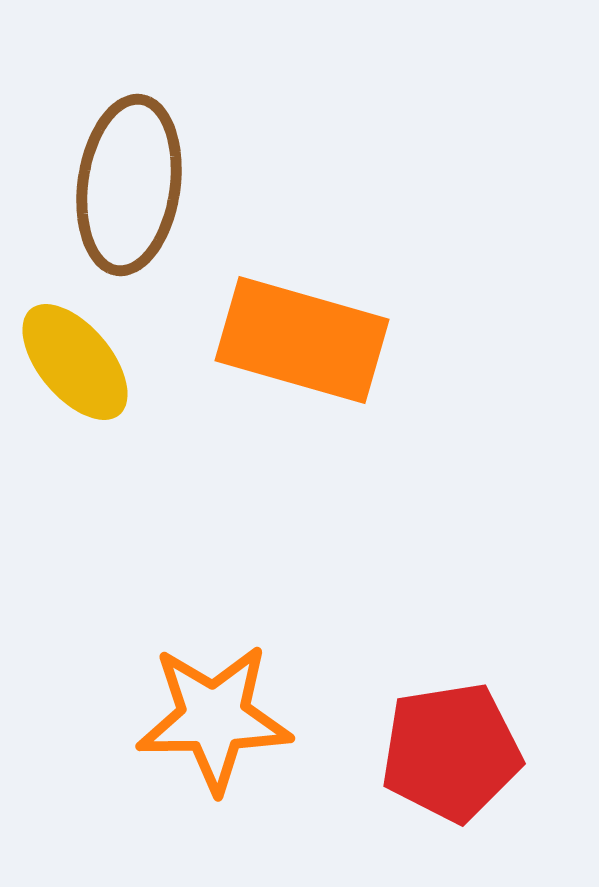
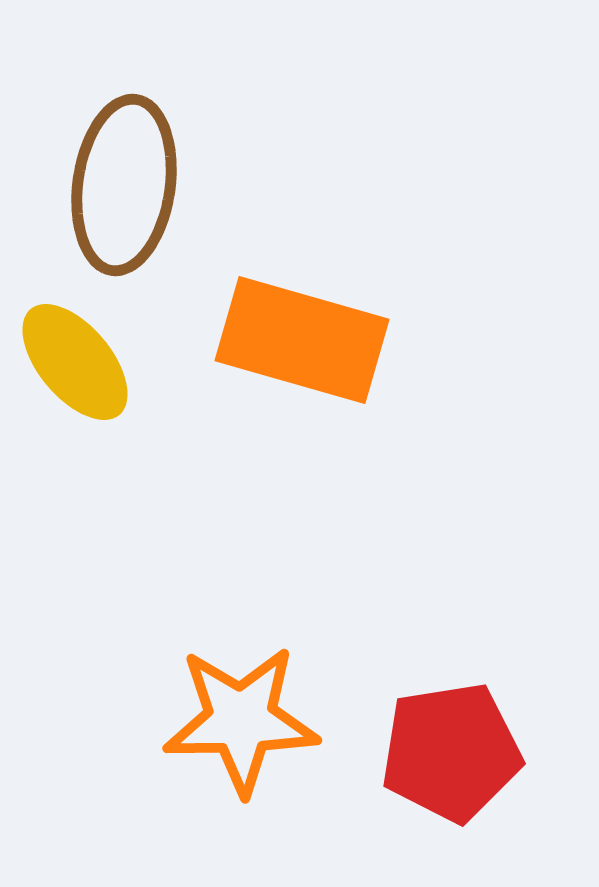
brown ellipse: moved 5 px left
orange star: moved 27 px right, 2 px down
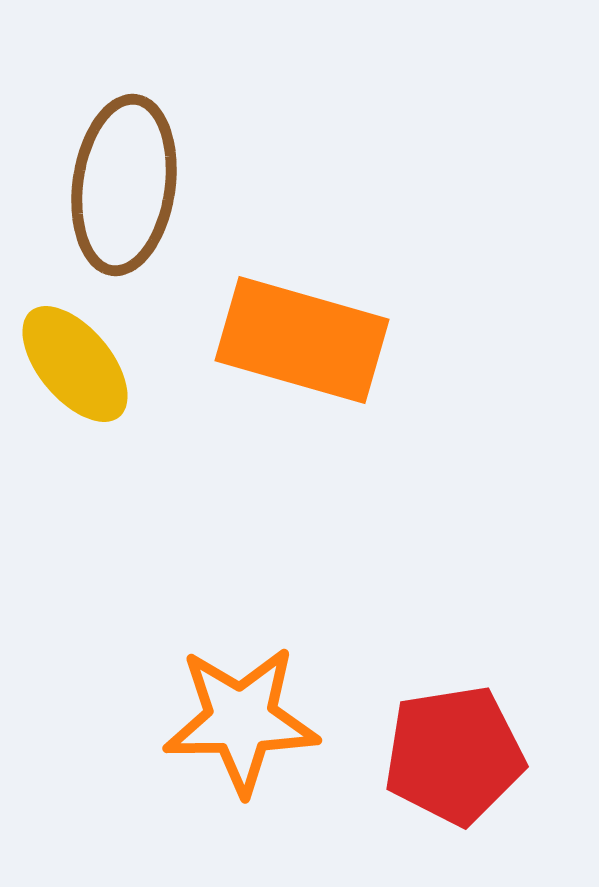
yellow ellipse: moved 2 px down
red pentagon: moved 3 px right, 3 px down
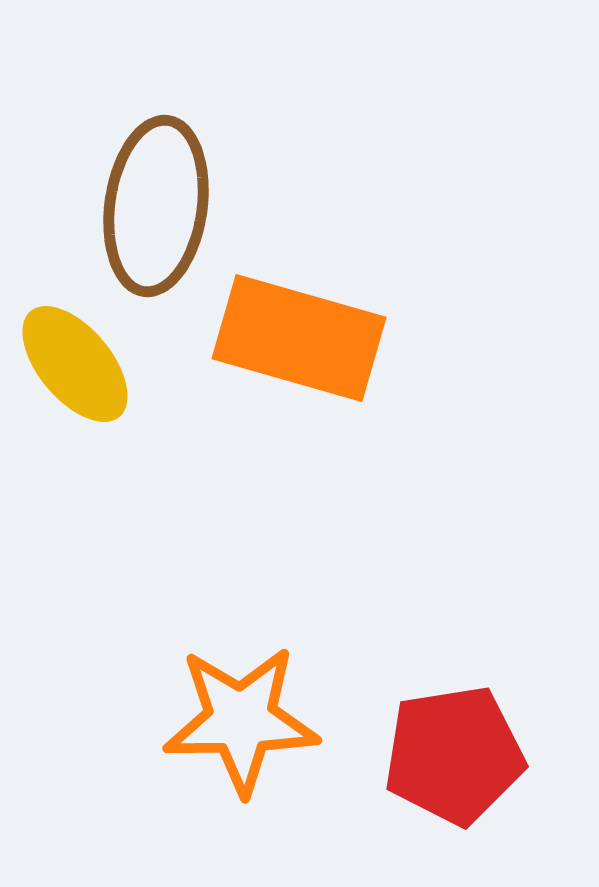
brown ellipse: moved 32 px right, 21 px down
orange rectangle: moved 3 px left, 2 px up
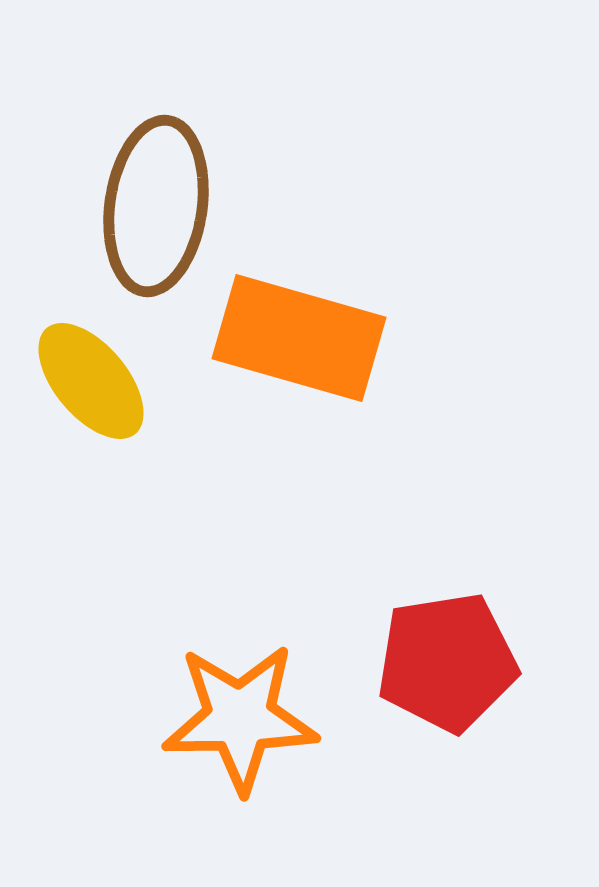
yellow ellipse: moved 16 px right, 17 px down
orange star: moved 1 px left, 2 px up
red pentagon: moved 7 px left, 93 px up
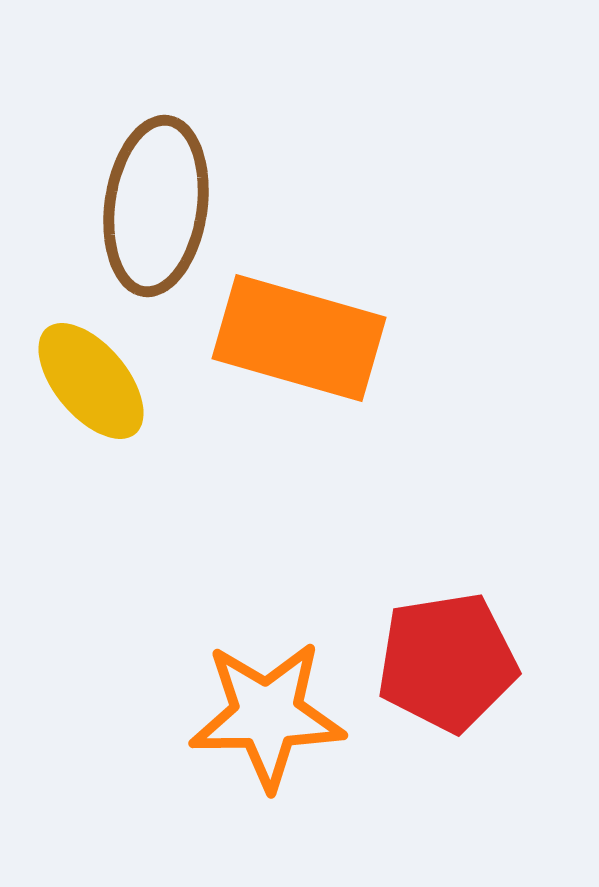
orange star: moved 27 px right, 3 px up
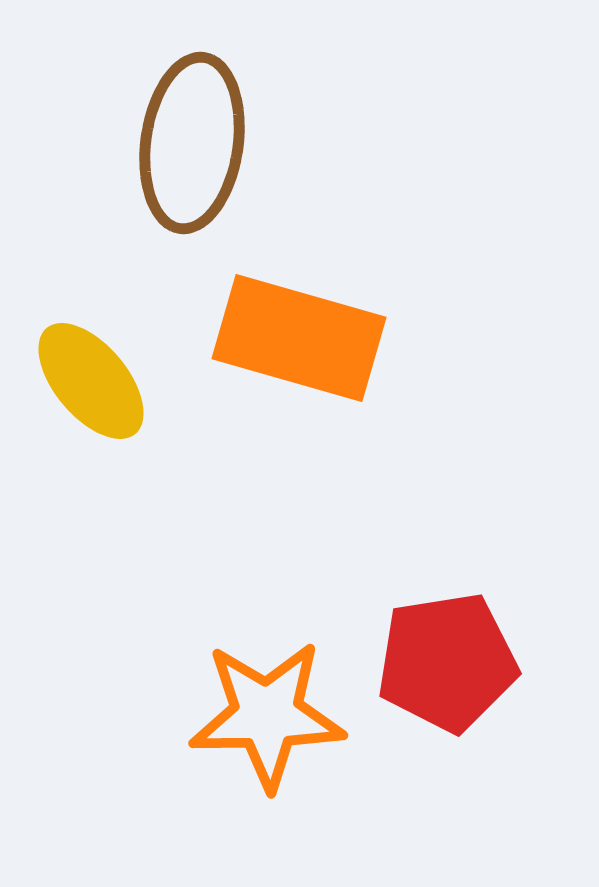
brown ellipse: moved 36 px right, 63 px up
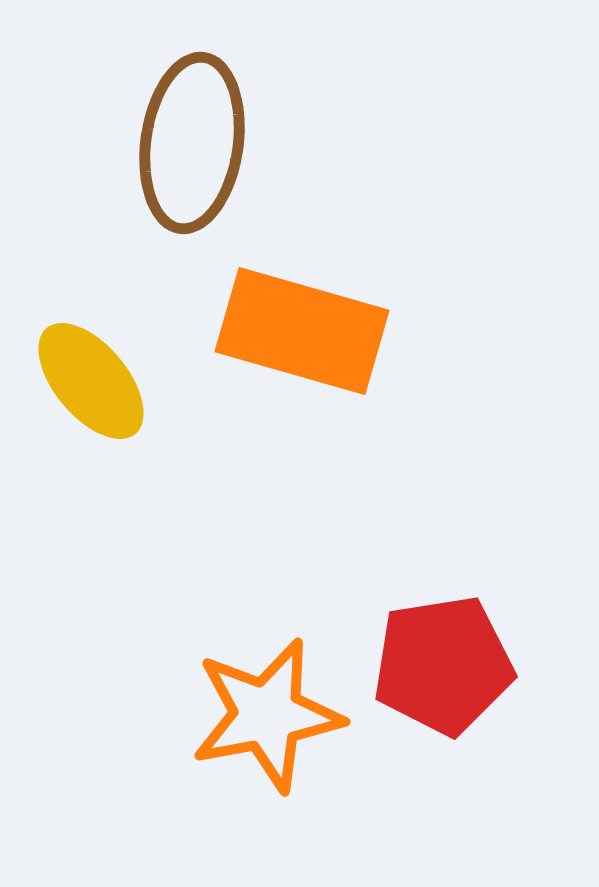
orange rectangle: moved 3 px right, 7 px up
red pentagon: moved 4 px left, 3 px down
orange star: rotated 10 degrees counterclockwise
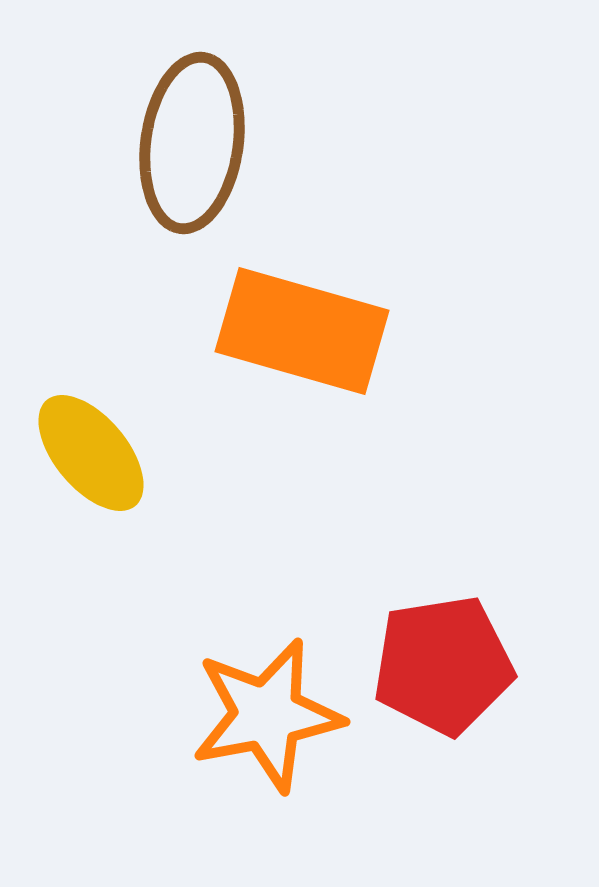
yellow ellipse: moved 72 px down
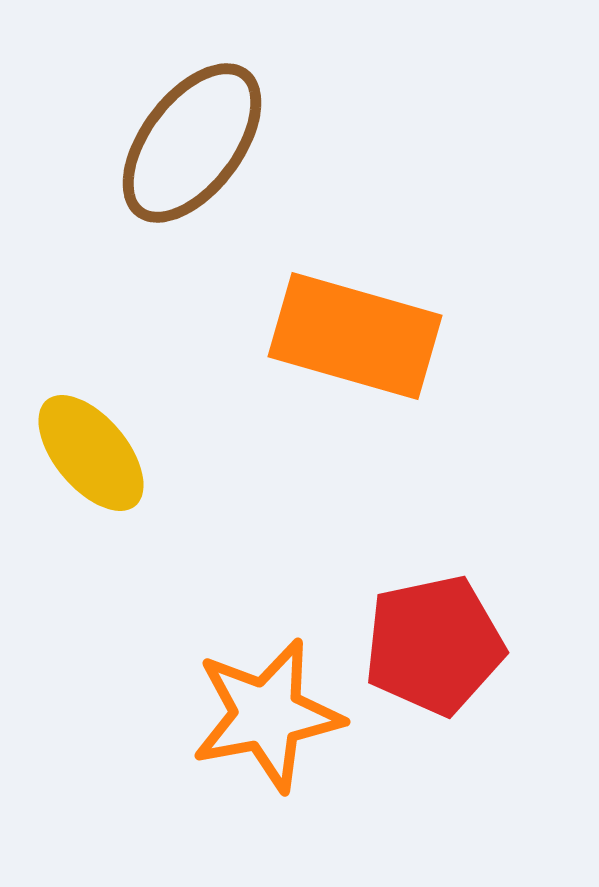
brown ellipse: rotated 29 degrees clockwise
orange rectangle: moved 53 px right, 5 px down
red pentagon: moved 9 px left, 20 px up; rotated 3 degrees counterclockwise
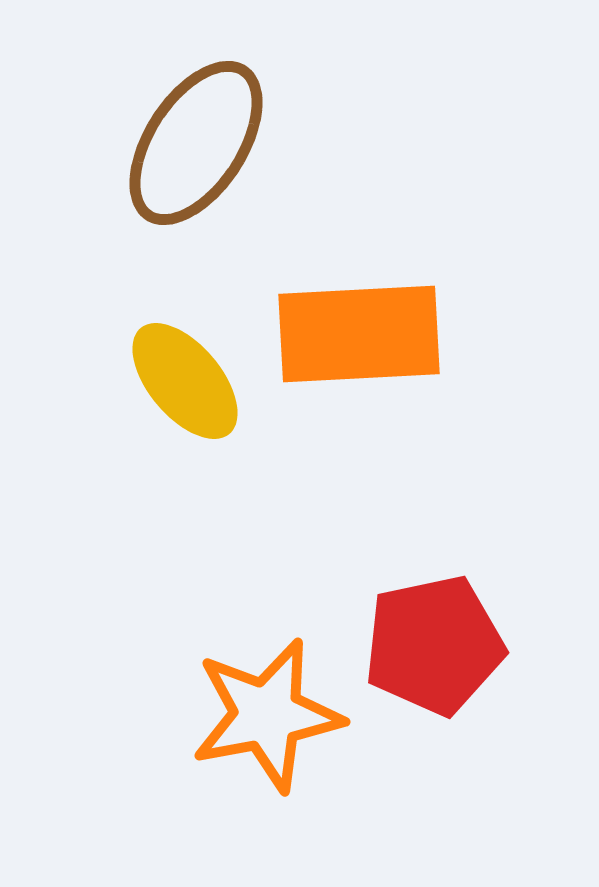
brown ellipse: moved 4 px right; rotated 4 degrees counterclockwise
orange rectangle: moved 4 px right, 2 px up; rotated 19 degrees counterclockwise
yellow ellipse: moved 94 px right, 72 px up
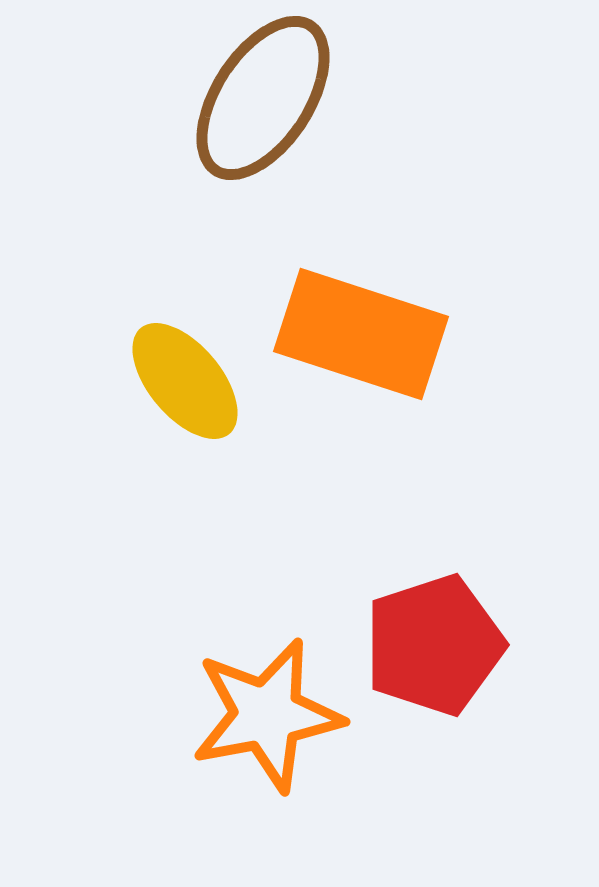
brown ellipse: moved 67 px right, 45 px up
orange rectangle: moved 2 px right; rotated 21 degrees clockwise
red pentagon: rotated 6 degrees counterclockwise
